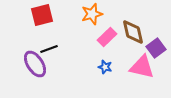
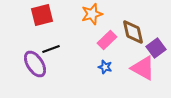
pink rectangle: moved 3 px down
black line: moved 2 px right
pink triangle: moved 1 px right, 1 px down; rotated 16 degrees clockwise
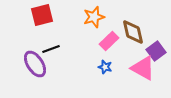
orange star: moved 2 px right, 3 px down
pink rectangle: moved 2 px right, 1 px down
purple square: moved 3 px down
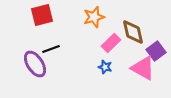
pink rectangle: moved 2 px right, 2 px down
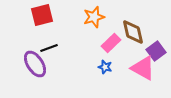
black line: moved 2 px left, 1 px up
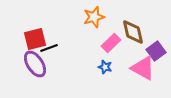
red square: moved 7 px left, 24 px down
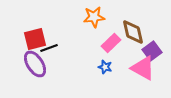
orange star: rotated 10 degrees clockwise
purple square: moved 4 px left
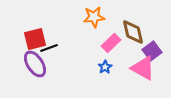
blue star: rotated 24 degrees clockwise
